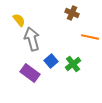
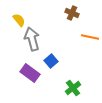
green cross: moved 24 px down
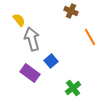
brown cross: moved 1 px left, 2 px up
orange line: rotated 48 degrees clockwise
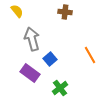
brown cross: moved 6 px left, 1 px down; rotated 16 degrees counterclockwise
yellow semicircle: moved 2 px left, 9 px up
orange line: moved 18 px down
blue square: moved 1 px left, 2 px up
green cross: moved 13 px left
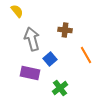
brown cross: moved 18 px down
orange line: moved 4 px left
purple rectangle: rotated 24 degrees counterclockwise
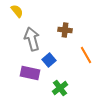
blue square: moved 1 px left, 1 px down
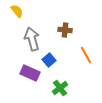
purple rectangle: rotated 12 degrees clockwise
